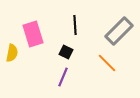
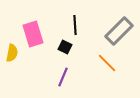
black square: moved 1 px left, 5 px up
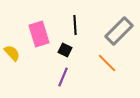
pink rectangle: moved 6 px right
black square: moved 3 px down
yellow semicircle: rotated 54 degrees counterclockwise
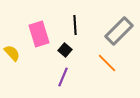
black square: rotated 16 degrees clockwise
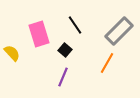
black line: rotated 30 degrees counterclockwise
orange line: rotated 75 degrees clockwise
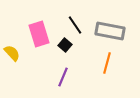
gray rectangle: moved 9 px left; rotated 56 degrees clockwise
black square: moved 5 px up
orange line: rotated 15 degrees counterclockwise
